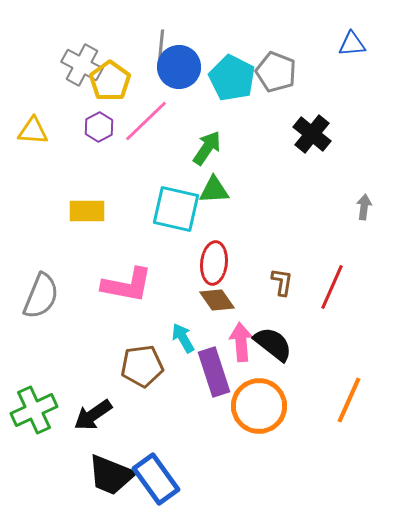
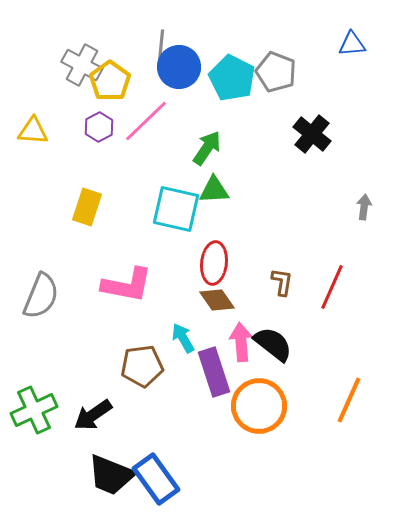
yellow rectangle: moved 4 px up; rotated 72 degrees counterclockwise
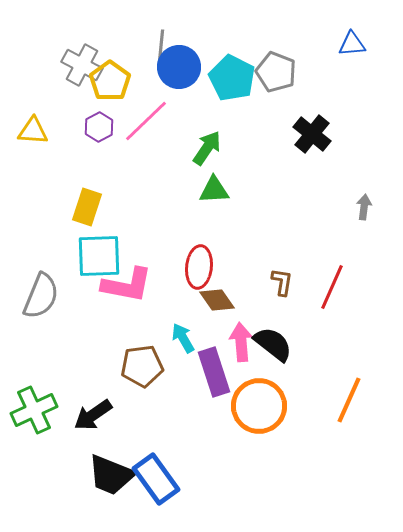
cyan square: moved 77 px left, 47 px down; rotated 15 degrees counterclockwise
red ellipse: moved 15 px left, 4 px down
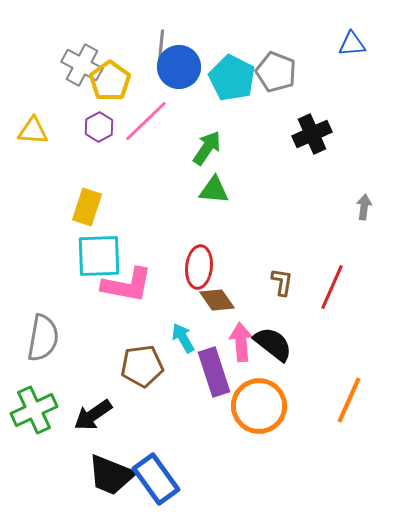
black cross: rotated 27 degrees clockwise
green triangle: rotated 8 degrees clockwise
gray semicircle: moved 2 px right, 42 px down; rotated 12 degrees counterclockwise
